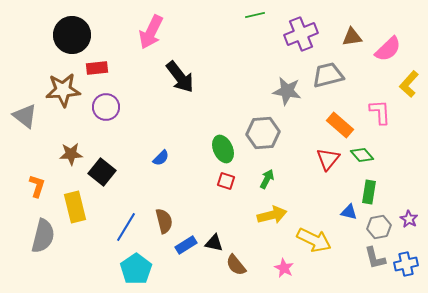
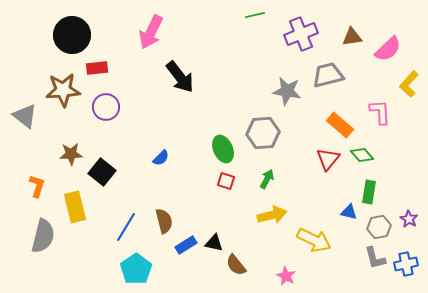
pink star at (284, 268): moved 2 px right, 8 px down
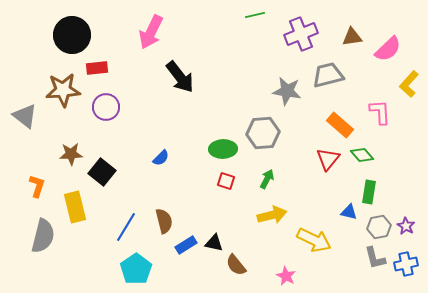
green ellipse at (223, 149): rotated 68 degrees counterclockwise
purple star at (409, 219): moved 3 px left, 7 px down
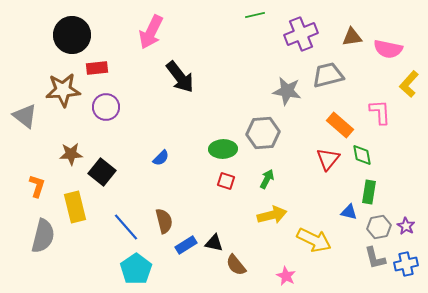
pink semicircle at (388, 49): rotated 56 degrees clockwise
green diamond at (362, 155): rotated 30 degrees clockwise
blue line at (126, 227): rotated 72 degrees counterclockwise
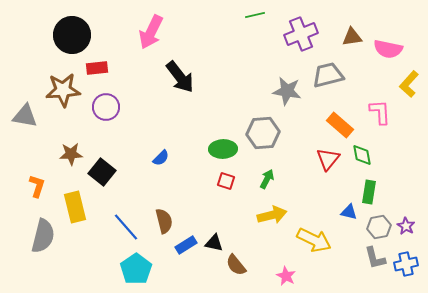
gray triangle at (25, 116): rotated 28 degrees counterclockwise
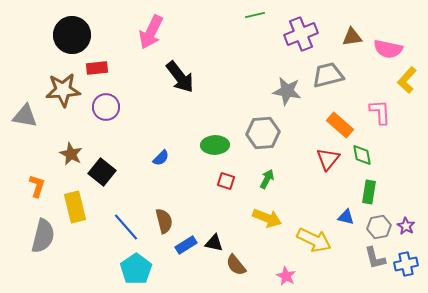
yellow L-shape at (409, 84): moved 2 px left, 4 px up
green ellipse at (223, 149): moved 8 px left, 4 px up
brown star at (71, 154): rotated 30 degrees clockwise
blue triangle at (349, 212): moved 3 px left, 5 px down
yellow arrow at (272, 215): moved 5 px left, 3 px down; rotated 36 degrees clockwise
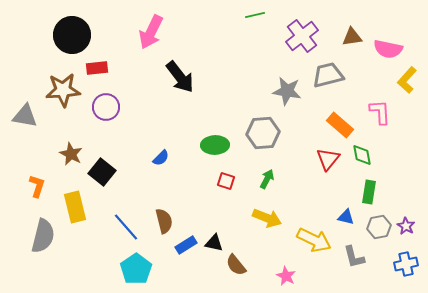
purple cross at (301, 34): moved 1 px right, 2 px down; rotated 16 degrees counterclockwise
gray L-shape at (375, 258): moved 21 px left, 1 px up
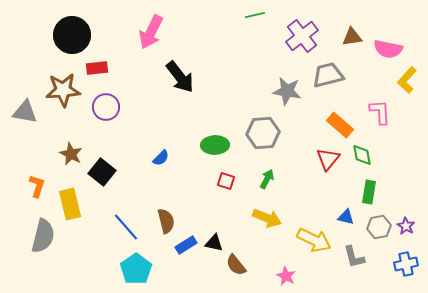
gray triangle at (25, 116): moved 4 px up
yellow rectangle at (75, 207): moved 5 px left, 3 px up
brown semicircle at (164, 221): moved 2 px right
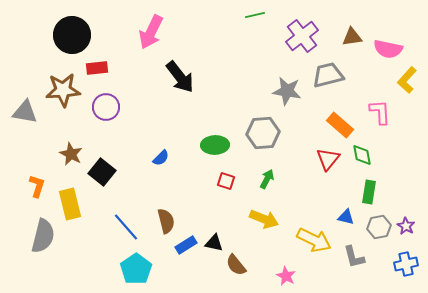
yellow arrow at (267, 218): moved 3 px left, 1 px down
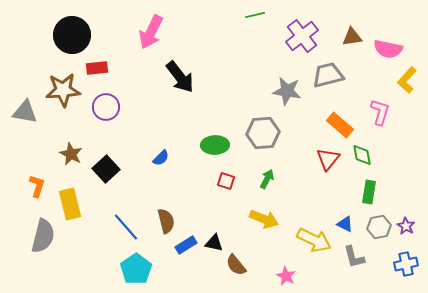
pink L-shape at (380, 112): rotated 20 degrees clockwise
black square at (102, 172): moved 4 px right, 3 px up; rotated 8 degrees clockwise
blue triangle at (346, 217): moved 1 px left, 7 px down; rotated 12 degrees clockwise
